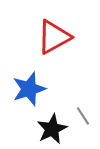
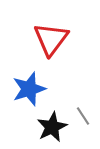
red triangle: moved 3 px left, 2 px down; rotated 24 degrees counterclockwise
black star: moved 2 px up
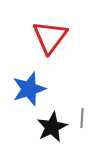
red triangle: moved 1 px left, 2 px up
gray line: moved 1 px left, 2 px down; rotated 36 degrees clockwise
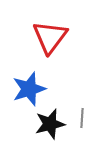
black star: moved 2 px left, 3 px up; rotated 12 degrees clockwise
